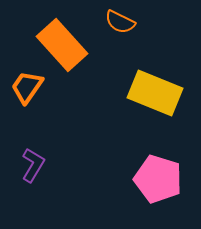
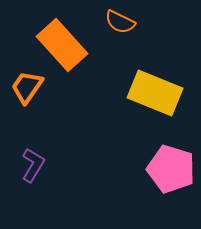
pink pentagon: moved 13 px right, 10 px up
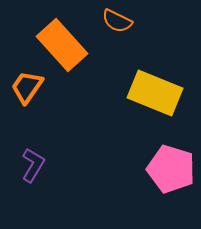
orange semicircle: moved 3 px left, 1 px up
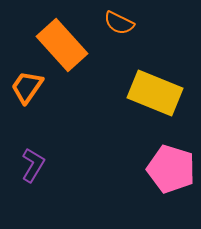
orange semicircle: moved 2 px right, 2 px down
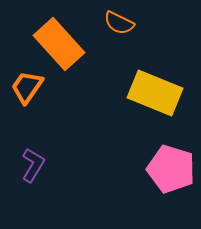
orange rectangle: moved 3 px left, 1 px up
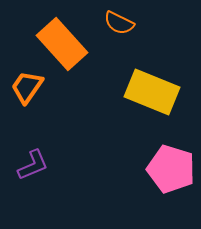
orange rectangle: moved 3 px right
yellow rectangle: moved 3 px left, 1 px up
purple L-shape: rotated 36 degrees clockwise
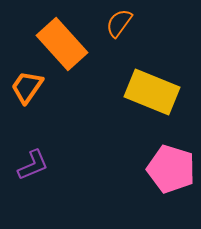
orange semicircle: rotated 100 degrees clockwise
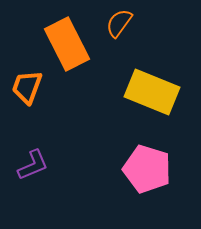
orange rectangle: moved 5 px right; rotated 15 degrees clockwise
orange trapezoid: rotated 15 degrees counterclockwise
pink pentagon: moved 24 px left
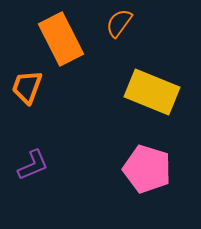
orange rectangle: moved 6 px left, 5 px up
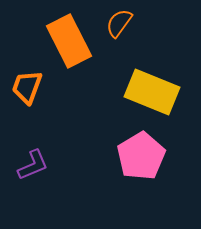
orange rectangle: moved 8 px right, 2 px down
pink pentagon: moved 6 px left, 13 px up; rotated 24 degrees clockwise
